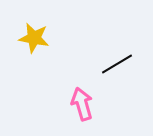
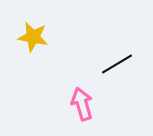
yellow star: moved 1 px left, 1 px up
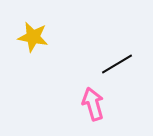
pink arrow: moved 11 px right
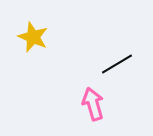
yellow star: rotated 12 degrees clockwise
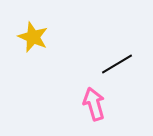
pink arrow: moved 1 px right
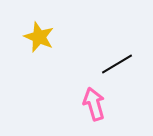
yellow star: moved 6 px right
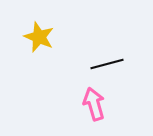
black line: moved 10 px left; rotated 16 degrees clockwise
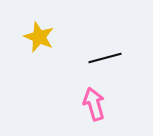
black line: moved 2 px left, 6 px up
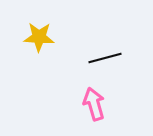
yellow star: rotated 20 degrees counterclockwise
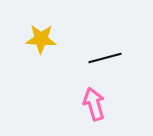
yellow star: moved 2 px right, 2 px down
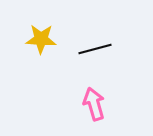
black line: moved 10 px left, 9 px up
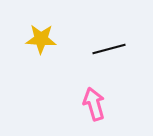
black line: moved 14 px right
